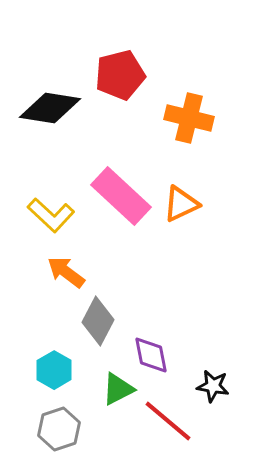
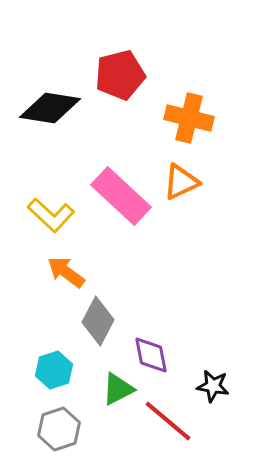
orange triangle: moved 22 px up
cyan hexagon: rotated 12 degrees clockwise
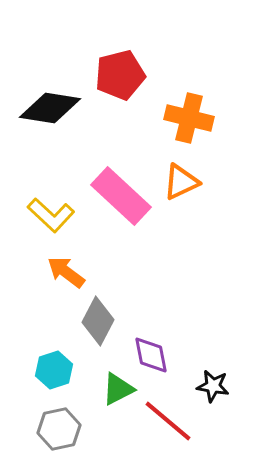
gray hexagon: rotated 6 degrees clockwise
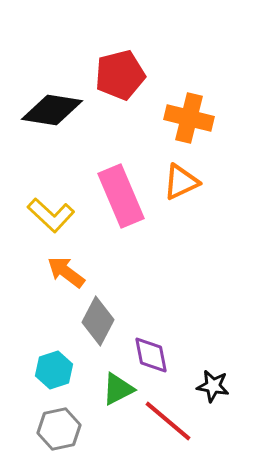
black diamond: moved 2 px right, 2 px down
pink rectangle: rotated 24 degrees clockwise
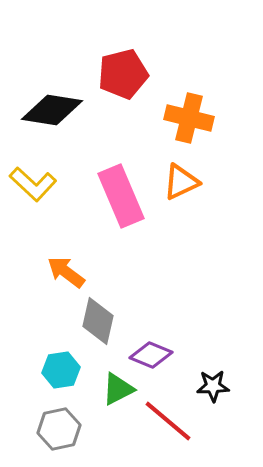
red pentagon: moved 3 px right, 1 px up
yellow L-shape: moved 18 px left, 31 px up
gray diamond: rotated 15 degrees counterclockwise
purple diamond: rotated 57 degrees counterclockwise
cyan hexagon: moved 7 px right; rotated 9 degrees clockwise
black star: rotated 12 degrees counterclockwise
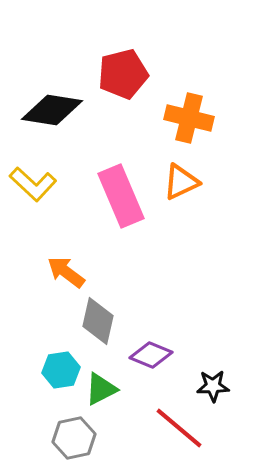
green triangle: moved 17 px left
red line: moved 11 px right, 7 px down
gray hexagon: moved 15 px right, 9 px down
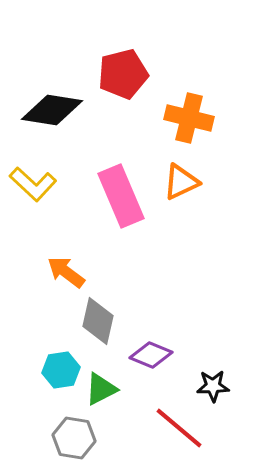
gray hexagon: rotated 21 degrees clockwise
